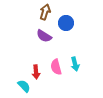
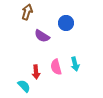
brown arrow: moved 18 px left
purple semicircle: moved 2 px left
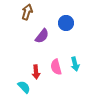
purple semicircle: rotated 84 degrees counterclockwise
cyan semicircle: moved 1 px down
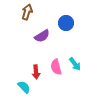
purple semicircle: rotated 21 degrees clockwise
cyan arrow: rotated 24 degrees counterclockwise
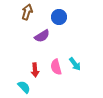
blue circle: moved 7 px left, 6 px up
red arrow: moved 1 px left, 2 px up
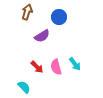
red arrow: moved 2 px right, 3 px up; rotated 40 degrees counterclockwise
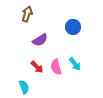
brown arrow: moved 2 px down
blue circle: moved 14 px right, 10 px down
purple semicircle: moved 2 px left, 4 px down
cyan semicircle: rotated 24 degrees clockwise
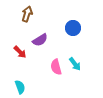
blue circle: moved 1 px down
red arrow: moved 17 px left, 15 px up
cyan semicircle: moved 4 px left
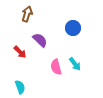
purple semicircle: rotated 105 degrees counterclockwise
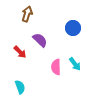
pink semicircle: rotated 14 degrees clockwise
